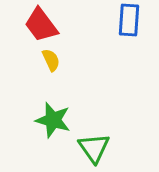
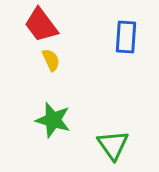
blue rectangle: moved 3 px left, 17 px down
green triangle: moved 19 px right, 3 px up
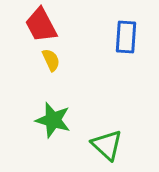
red trapezoid: rotated 9 degrees clockwise
green triangle: moved 6 px left; rotated 12 degrees counterclockwise
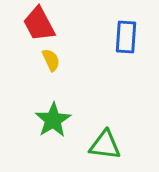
red trapezoid: moved 2 px left, 1 px up
green star: rotated 24 degrees clockwise
green triangle: moved 2 px left; rotated 36 degrees counterclockwise
